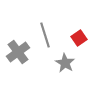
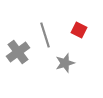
red square: moved 8 px up; rotated 28 degrees counterclockwise
gray star: rotated 24 degrees clockwise
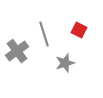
gray line: moved 1 px left, 1 px up
gray cross: moved 1 px left, 1 px up
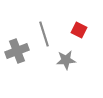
gray cross: rotated 15 degrees clockwise
gray star: moved 1 px right, 3 px up; rotated 12 degrees clockwise
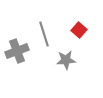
red square: rotated 14 degrees clockwise
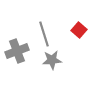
gray star: moved 14 px left
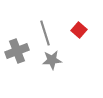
gray line: moved 1 px right, 1 px up
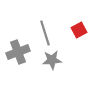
red square: rotated 21 degrees clockwise
gray cross: moved 1 px right, 1 px down
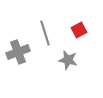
gray star: moved 16 px right; rotated 18 degrees clockwise
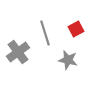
red square: moved 3 px left, 1 px up
gray cross: rotated 15 degrees counterclockwise
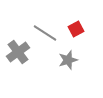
gray line: rotated 40 degrees counterclockwise
gray star: rotated 30 degrees counterclockwise
